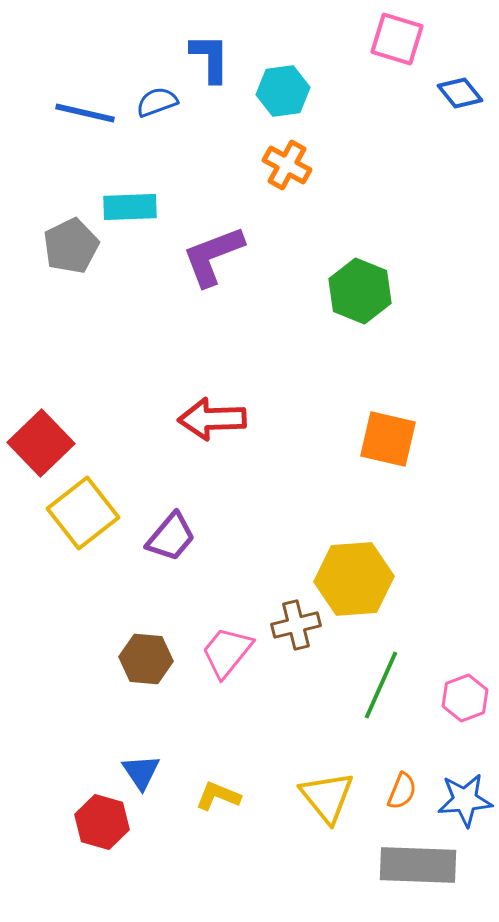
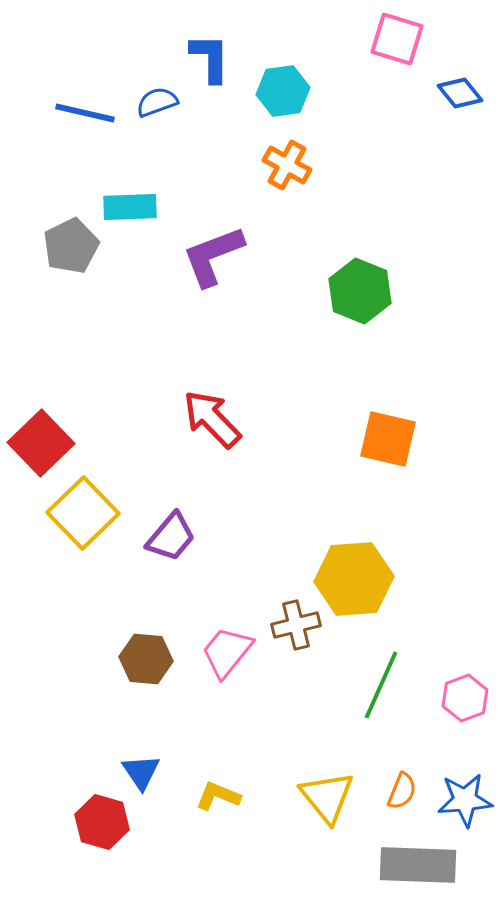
red arrow: rotated 48 degrees clockwise
yellow square: rotated 6 degrees counterclockwise
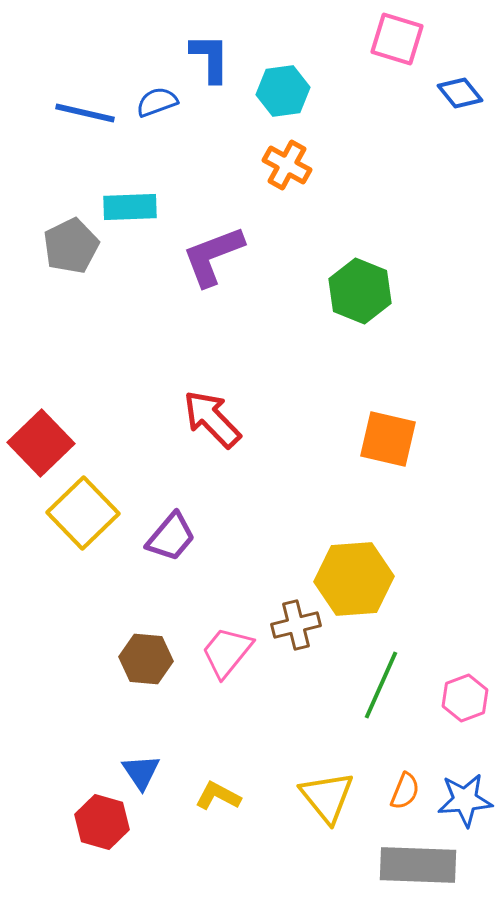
orange semicircle: moved 3 px right
yellow L-shape: rotated 6 degrees clockwise
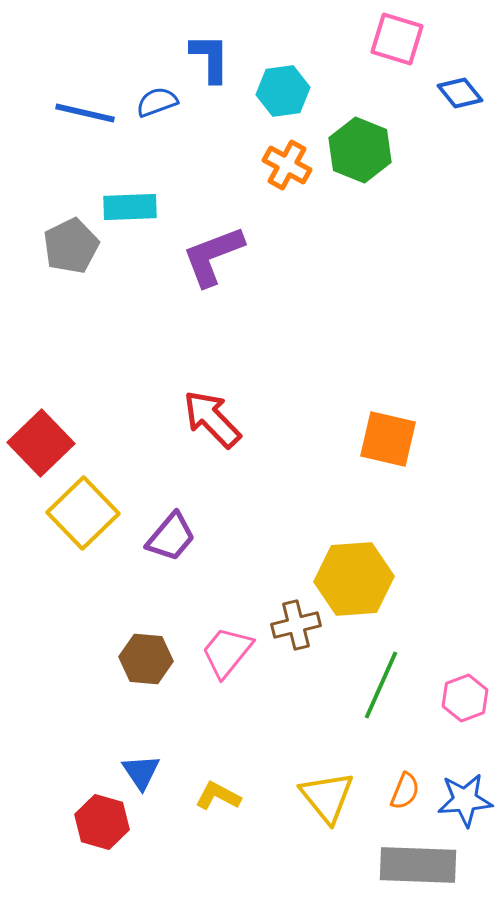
green hexagon: moved 141 px up
